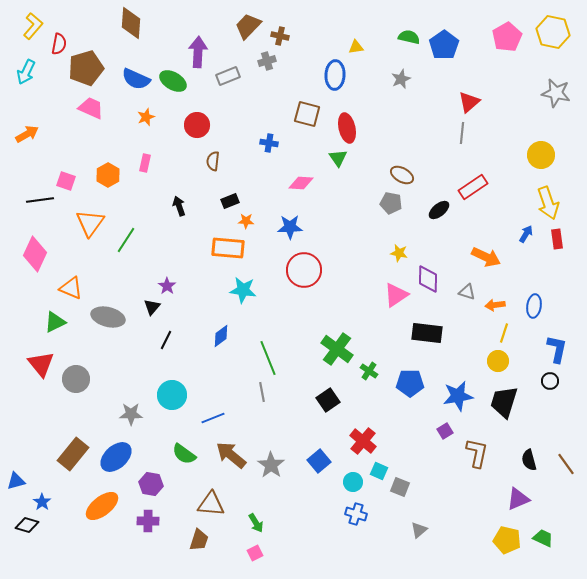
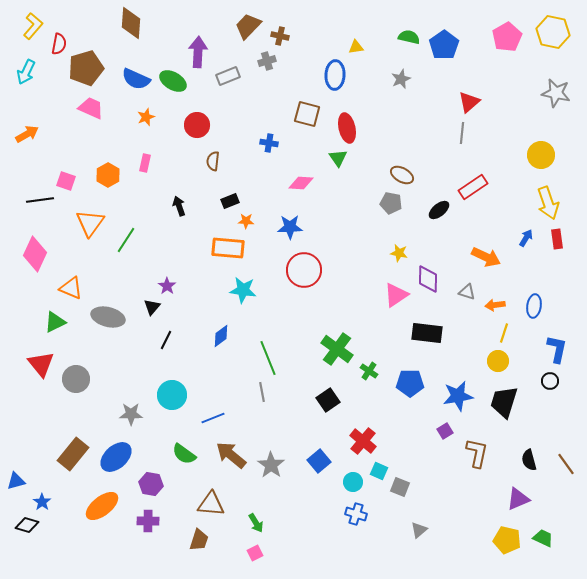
blue arrow at (526, 234): moved 4 px down
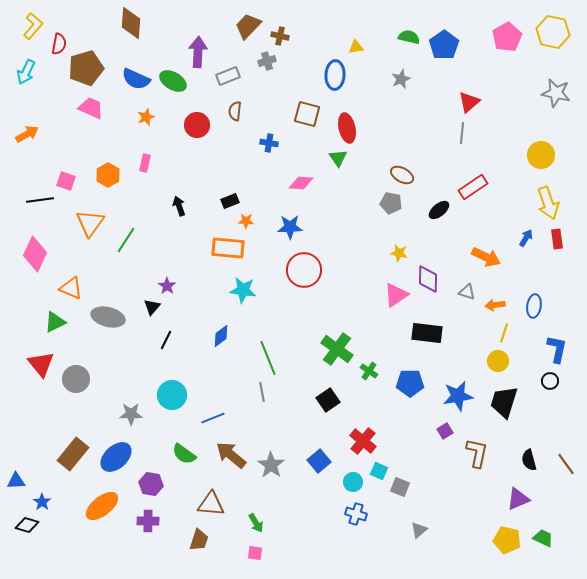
brown semicircle at (213, 161): moved 22 px right, 50 px up
blue triangle at (16, 481): rotated 12 degrees clockwise
pink square at (255, 553): rotated 35 degrees clockwise
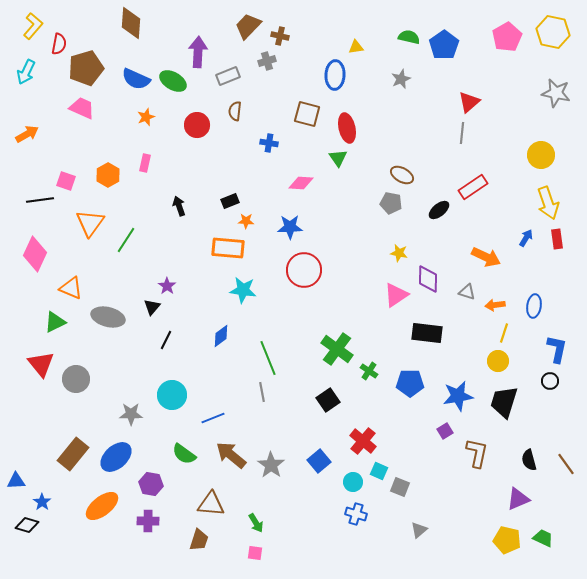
pink trapezoid at (91, 108): moved 9 px left
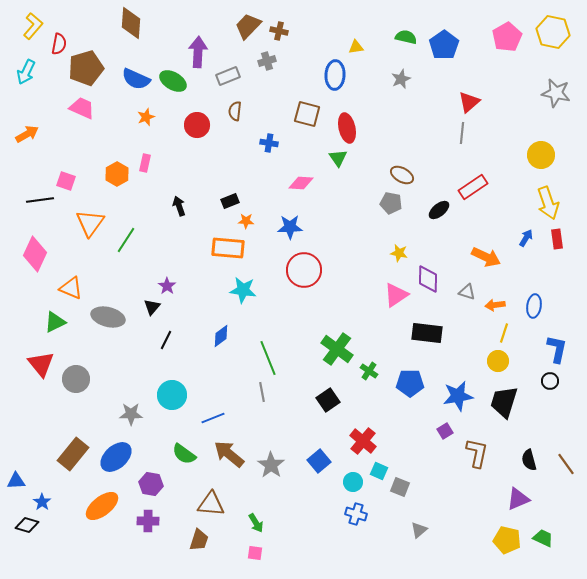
brown cross at (280, 36): moved 1 px left, 5 px up
green semicircle at (409, 37): moved 3 px left
orange hexagon at (108, 175): moved 9 px right, 1 px up
brown arrow at (231, 455): moved 2 px left, 1 px up
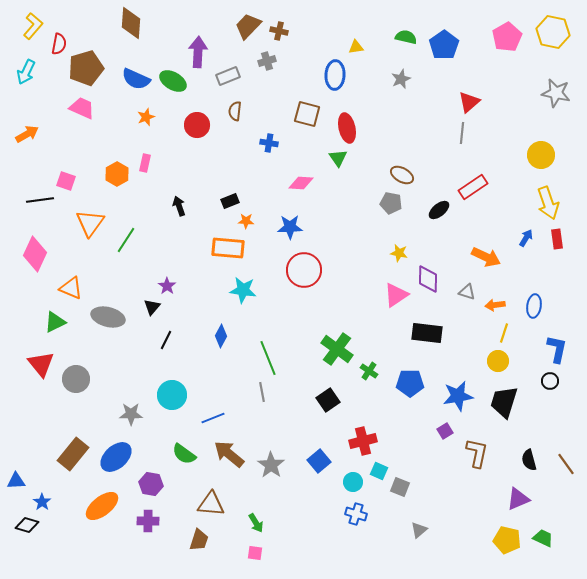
blue diamond at (221, 336): rotated 25 degrees counterclockwise
red cross at (363, 441): rotated 36 degrees clockwise
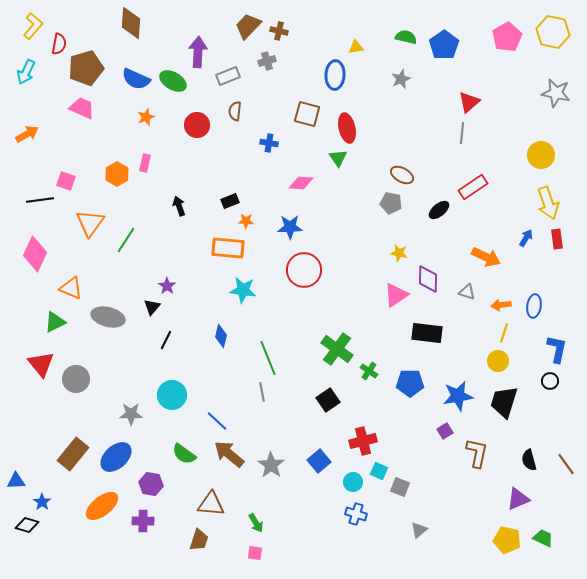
orange arrow at (495, 305): moved 6 px right
blue diamond at (221, 336): rotated 15 degrees counterclockwise
blue line at (213, 418): moved 4 px right, 3 px down; rotated 65 degrees clockwise
purple cross at (148, 521): moved 5 px left
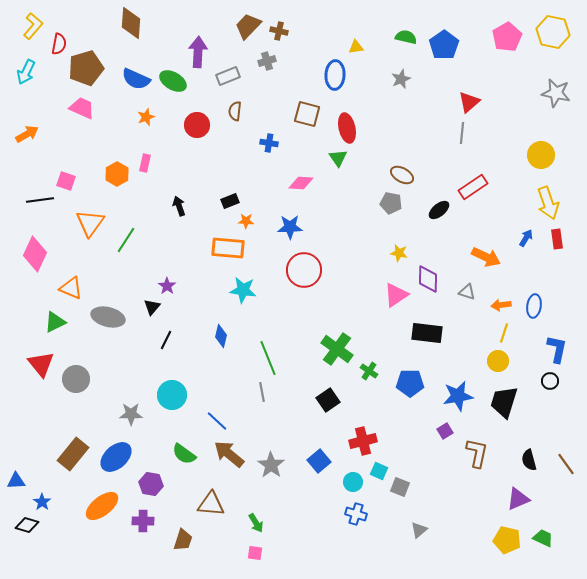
brown trapezoid at (199, 540): moved 16 px left
